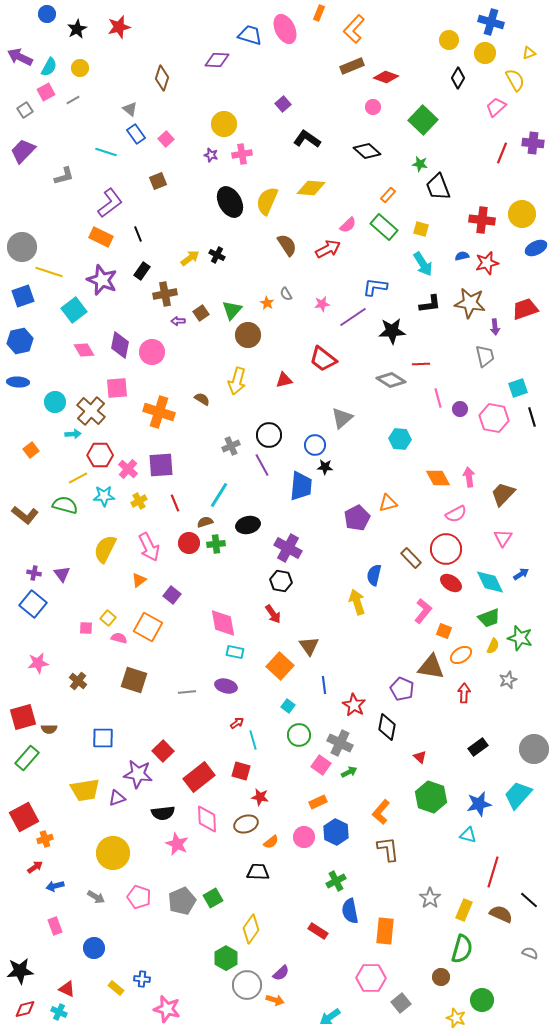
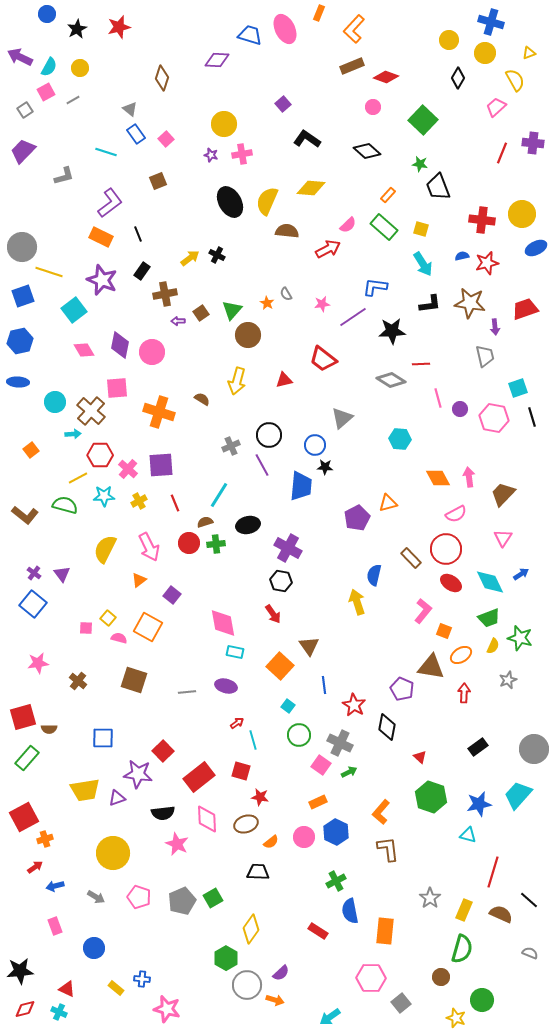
brown semicircle at (287, 245): moved 14 px up; rotated 50 degrees counterclockwise
purple cross at (34, 573): rotated 24 degrees clockwise
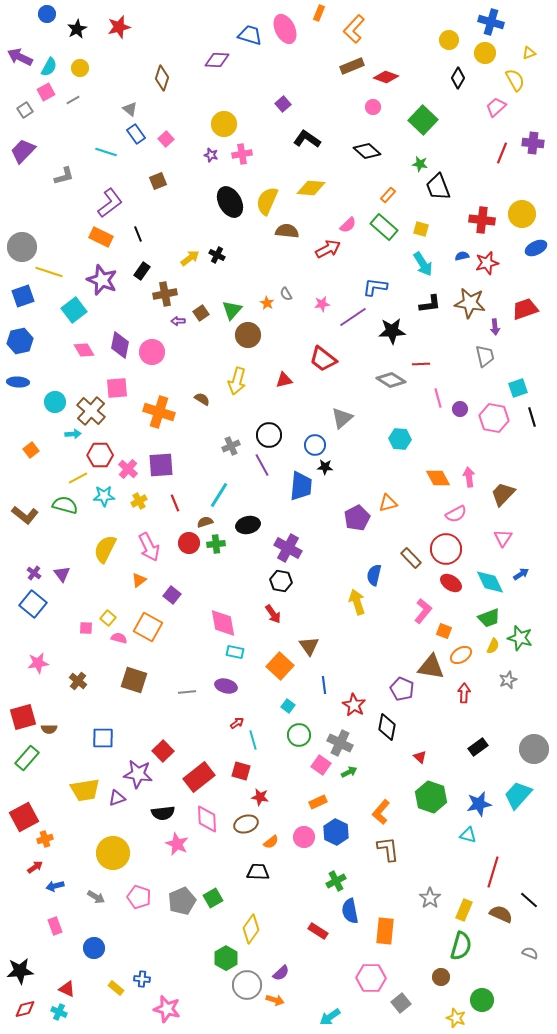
green semicircle at (462, 949): moved 1 px left, 3 px up
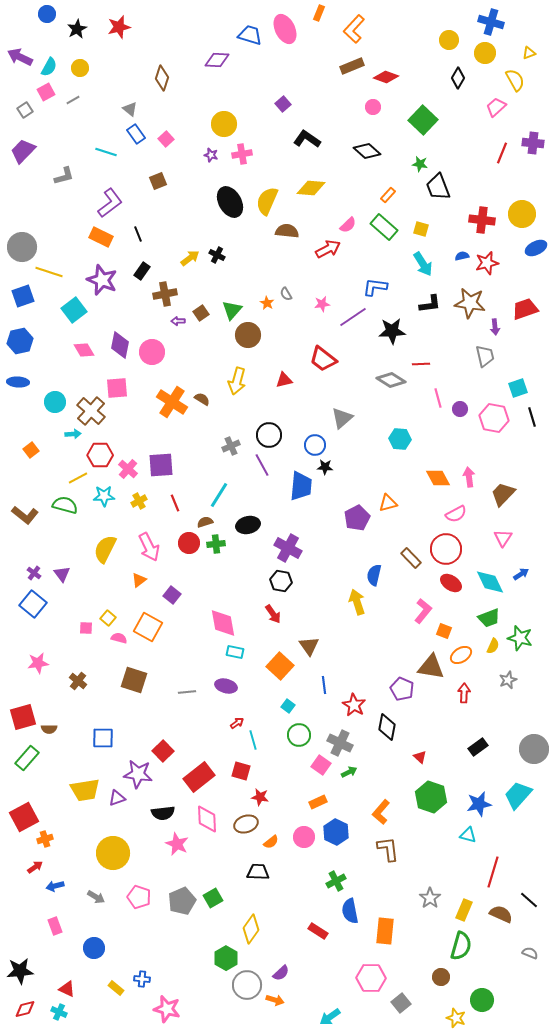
orange cross at (159, 412): moved 13 px right, 10 px up; rotated 16 degrees clockwise
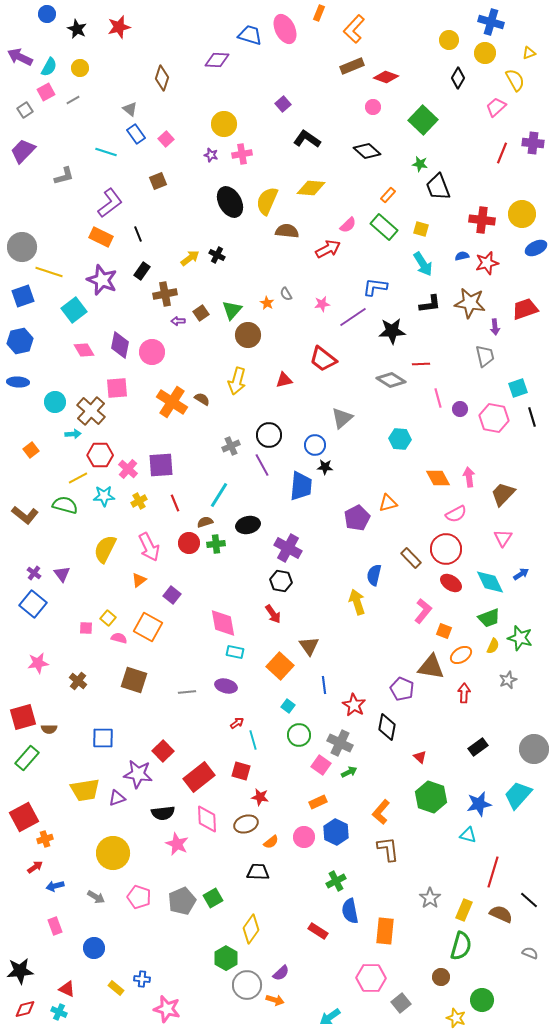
black star at (77, 29): rotated 18 degrees counterclockwise
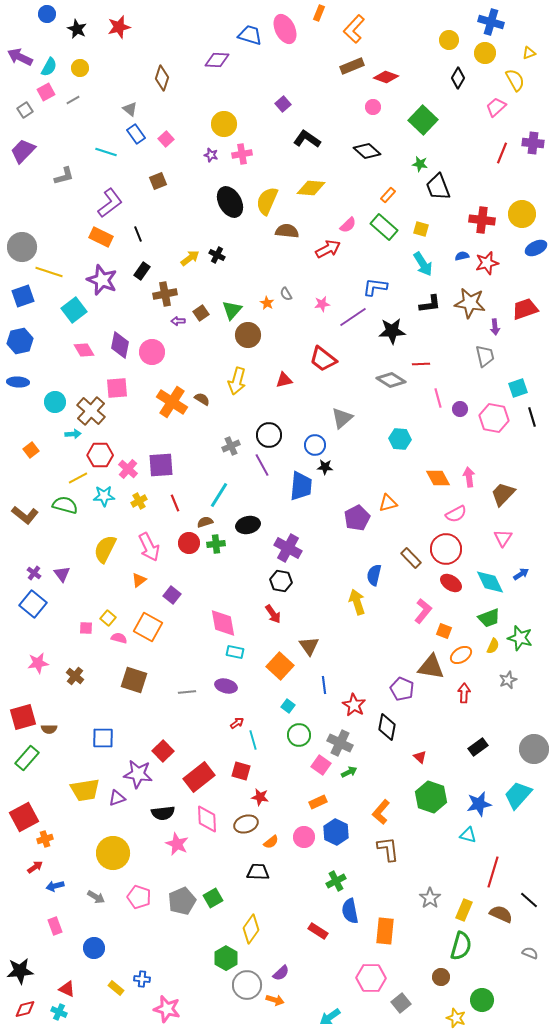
brown cross at (78, 681): moved 3 px left, 5 px up
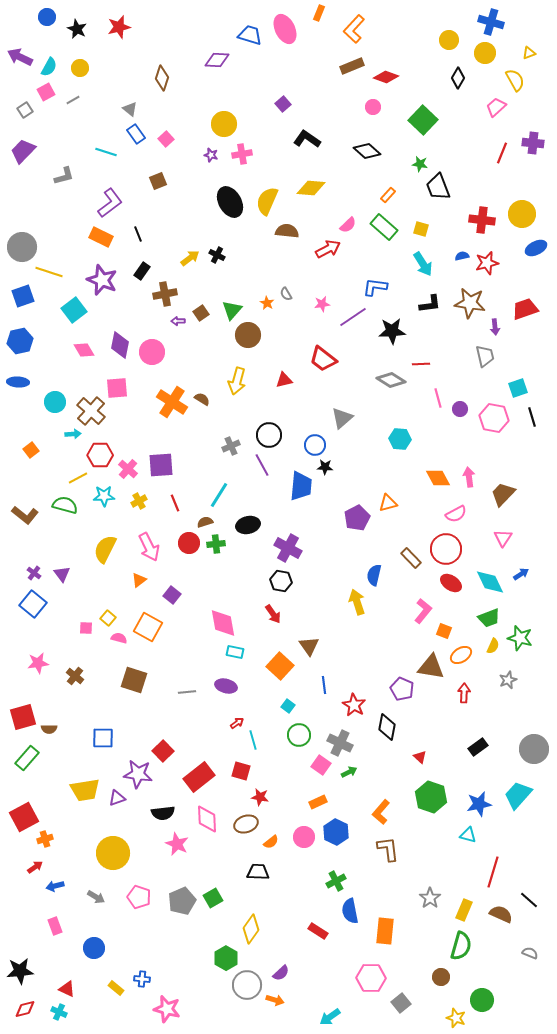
blue circle at (47, 14): moved 3 px down
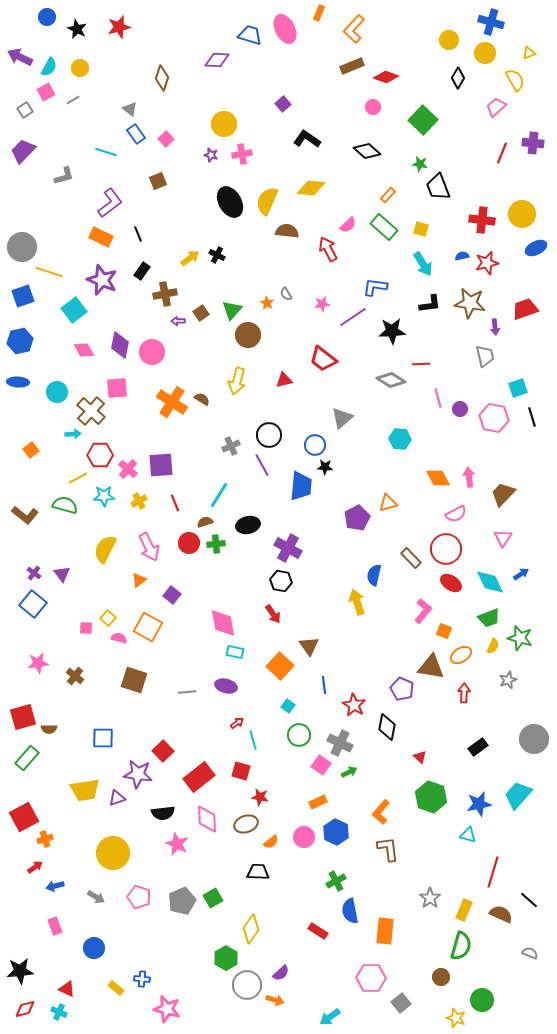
red arrow at (328, 249): rotated 90 degrees counterclockwise
cyan circle at (55, 402): moved 2 px right, 10 px up
gray circle at (534, 749): moved 10 px up
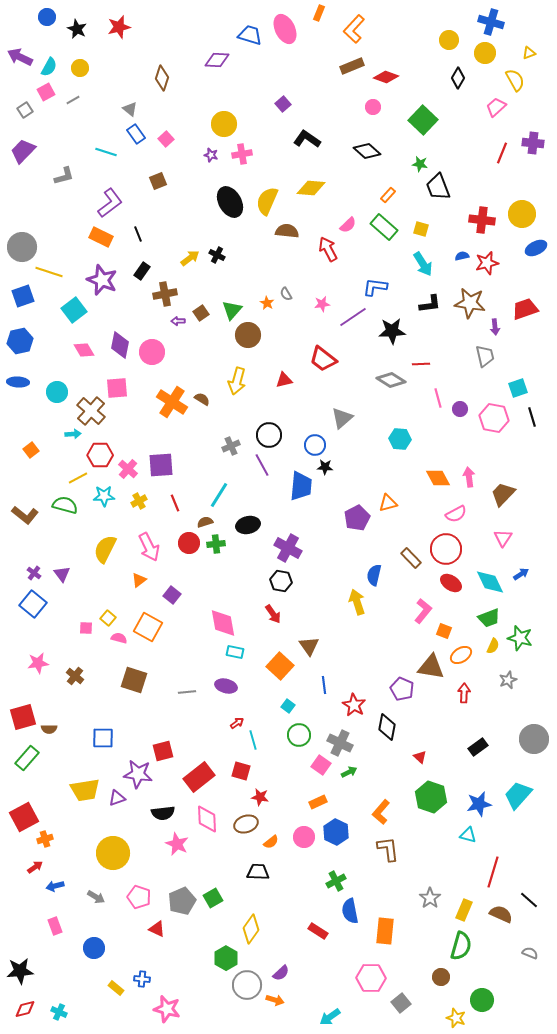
red square at (163, 751): rotated 30 degrees clockwise
red triangle at (67, 989): moved 90 px right, 60 px up
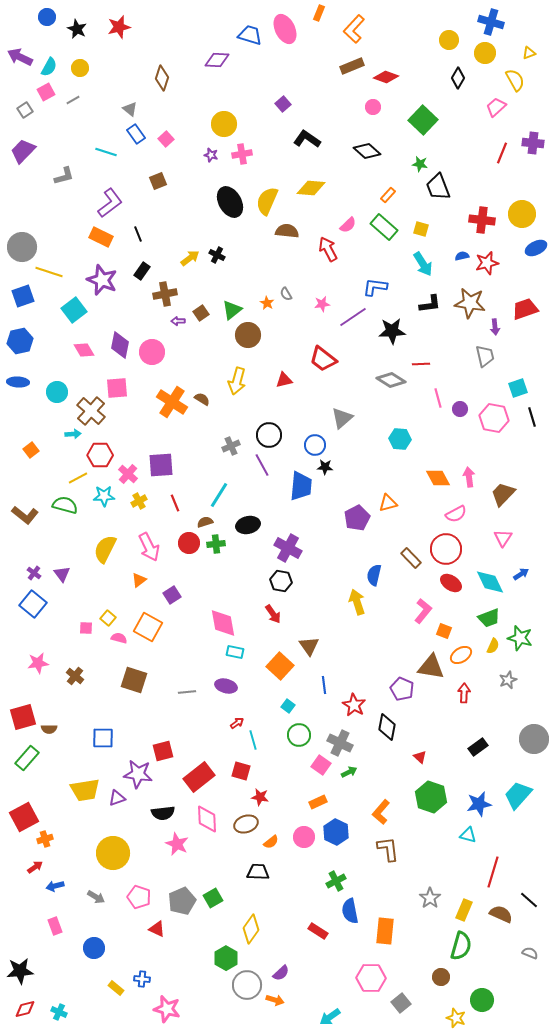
green triangle at (232, 310): rotated 10 degrees clockwise
pink cross at (128, 469): moved 5 px down
purple square at (172, 595): rotated 18 degrees clockwise
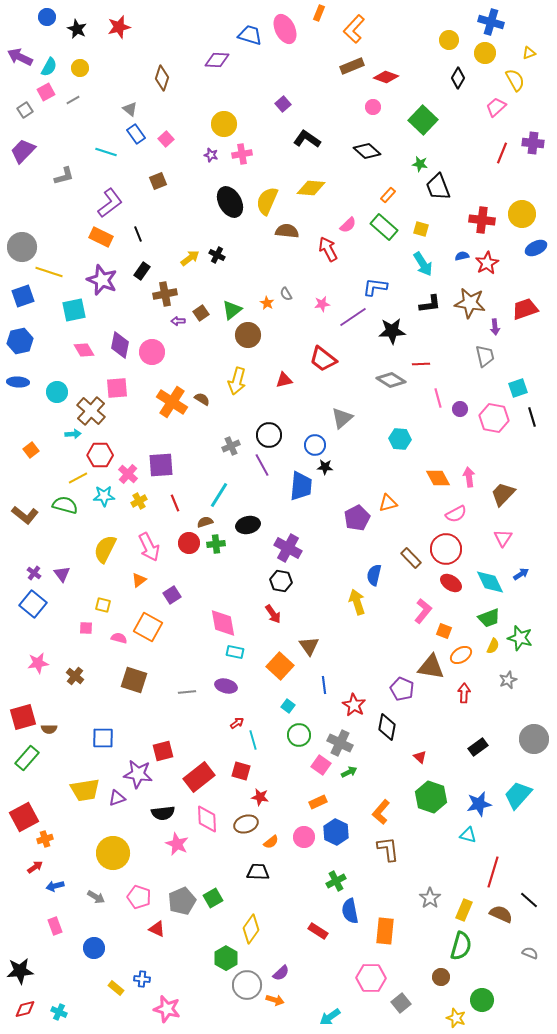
red star at (487, 263): rotated 15 degrees counterclockwise
cyan square at (74, 310): rotated 25 degrees clockwise
yellow square at (108, 618): moved 5 px left, 13 px up; rotated 28 degrees counterclockwise
